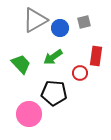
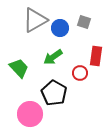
gray square: rotated 32 degrees clockwise
green trapezoid: moved 2 px left, 4 px down
black pentagon: rotated 25 degrees clockwise
pink circle: moved 1 px right
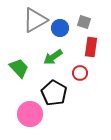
red rectangle: moved 5 px left, 9 px up
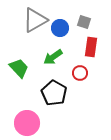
pink circle: moved 3 px left, 9 px down
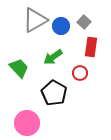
gray square: rotated 24 degrees clockwise
blue circle: moved 1 px right, 2 px up
